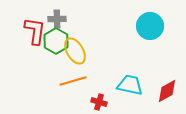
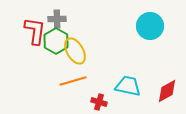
cyan trapezoid: moved 2 px left, 1 px down
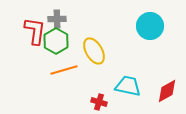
yellow ellipse: moved 19 px right
orange line: moved 9 px left, 11 px up
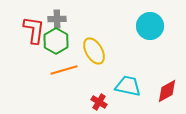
red L-shape: moved 1 px left, 1 px up
red cross: rotated 14 degrees clockwise
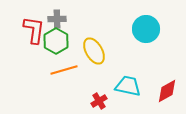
cyan circle: moved 4 px left, 3 px down
red cross: moved 1 px up; rotated 28 degrees clockwise
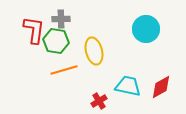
gray cross: moved 4 px right
green hexagon: rotated 20 degrees counterclockwise
yellow ellipse: rotated 16 degrees clockwise
red diamond: moved 6 px left, 4 px up
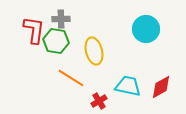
orange line: moved 7 px right, 8 px down; rotated 48 degrees clockwise
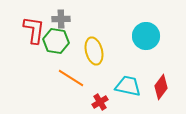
cyan circle: moved 7 px down
red diamond: rotated 25 degrees counterclockwise
red cross: moved 1 px right, 1 px down
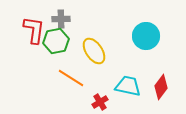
green hexagon: rotated 20 degrees counterclockwise
yellow ellipse: rotated 20 degrees counterclockwise
